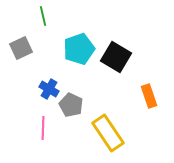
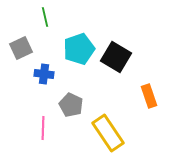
green line: moved 2 px right, 1 px down
blue cross: moved 5 px left, 15 px up; rotated 24 degrees counterclockwise
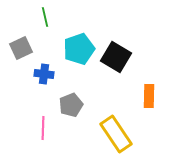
orange rectangle: rotated 20 degrees clockwise
gray pentagon: rotated 25 degrees clockwise
yellow rectangle: moved 8 px right, 1 px down
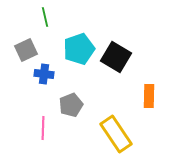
gray square: moved 5 px right, 2 px down
